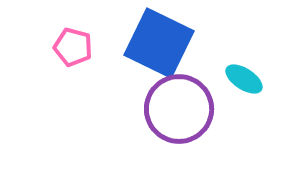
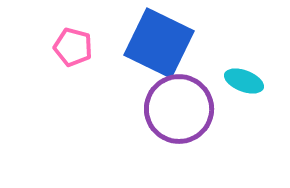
cyan ellipse: moved 2 px down; rotated 12 degrees counterclockwise
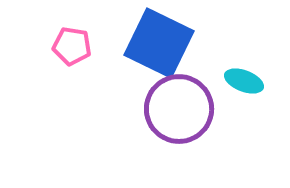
pink pentagon: moved 1 px left, 1 px up; rotated 6 degrees counterclockwise
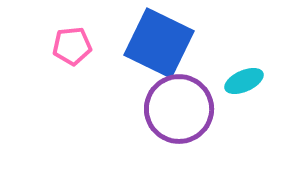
pink pentagon: rotated 15 degrees counterclockwise
cyan ellipse: rotated 45 degrees counterclockwise
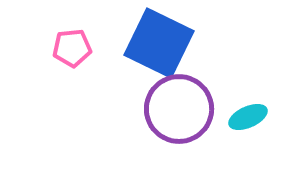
pink pentagon: moved 2 px down
cyan ellipse: moved 4 px right, 36 px down
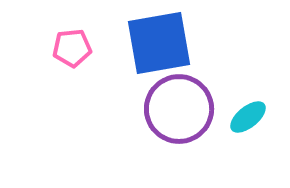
blue square: rotated 36 degrees counterclockwise
cyan ellipse: rotated 15 degrees counterclockwise
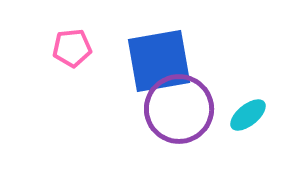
blue square: moved 18 px down
cyan ellipse: moved 2 px up
